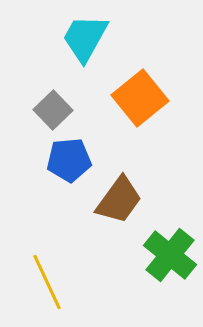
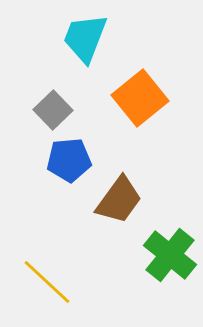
cyan trapezoid: rotated 8 degrees counterclockwise
yellow line: rotated 22 degrees counterclockwise
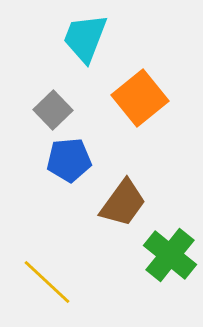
brown trapezoid: moved 4 px right, 3 px down
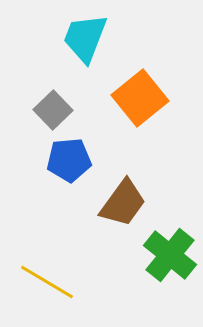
yellow line: rotated 12 degrees counterclockwise
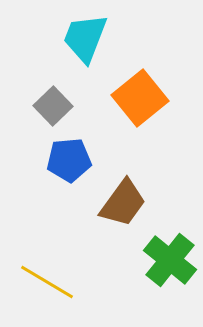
gray square: moved 4 px up
green cross: moved 5 px down
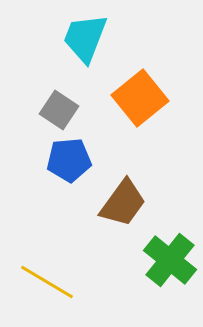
gray square: moved 6 px right, 4 px down; rotated 12 degrees counterclockwise
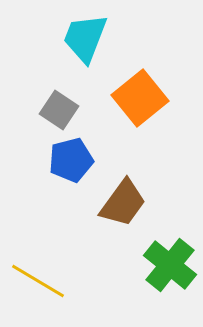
blue pentagon: moved 2 px right; rotated 9 degrees counterclockwise
green cross: moved 5 px down
yellow line: moved 9 px left, 1 px up
